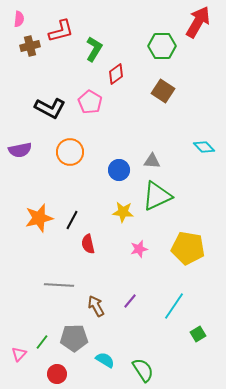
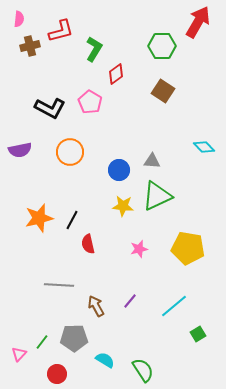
yellow star: moved 6 px up
cyan line: rotated 16 degrees clockwise
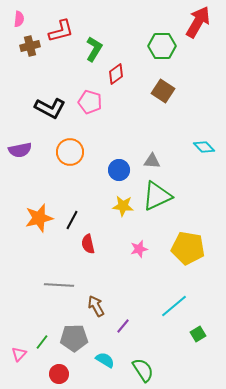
pink pentagon: rotated 15 degrees counterclockwise
purple line: moved 7 px left, 25 px down
red circle: moved 2 px right
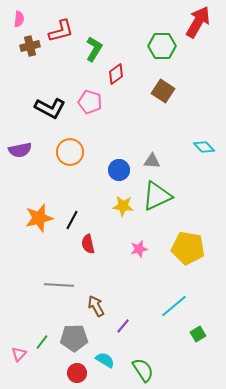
red circle: moved 18 px right, 1 px up
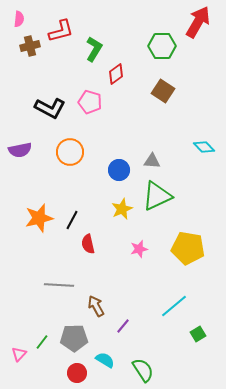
yellow star: moved 1 px left, 3 px down; rotated 30 degrees counterclockwise
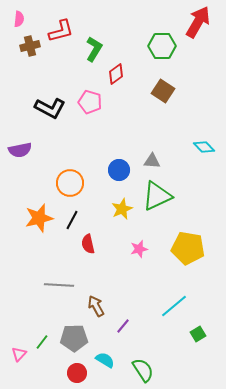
orange circle: moved 31 px down
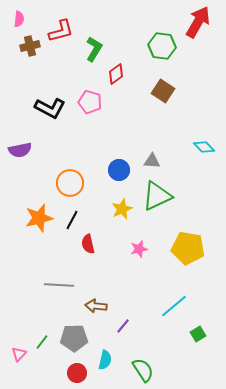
green hexagon: rotated 8 degrees clockwise
brown arrow: rotated 55 degrees counterclockwise
cyan semicircle: rotated 72 degrees clockwise
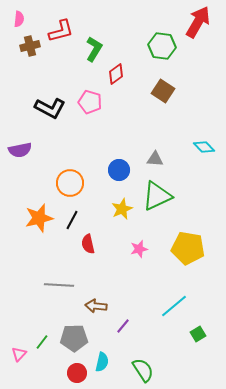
gray triangle: moved 3 px right, 2 px up
cyan semicircle: moved 3 px left, 2 px down
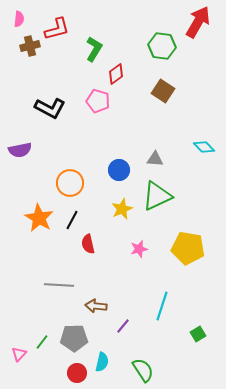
red L-shape: moved 4 px left, 2 px up
pink pentagon: moved 8 px right, 1 px up
orange star: rotated 28 degrees counterclockwise
cyan line: moved 12 px left; rotated 32 degrees counterclockwise
